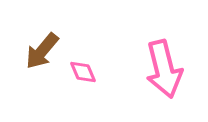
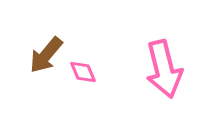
brown arrow: moved 4 px right, 4 px down
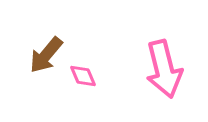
pink diamond: moved 4 px down
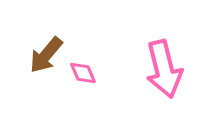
pink diamond: moved 3 px up
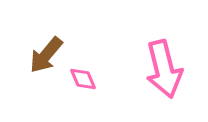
pink diamond: moved 6 px down
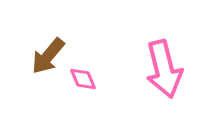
brown arrow: moved 2 px right, 1 px down
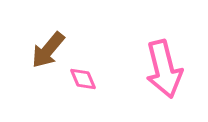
brown arrow: moved 6 px up
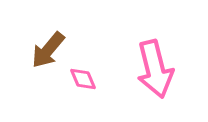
pink arrow: moved 9 px left
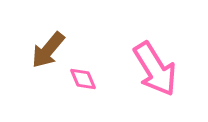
pink arrow: rotated 18 degrees counterclockwise
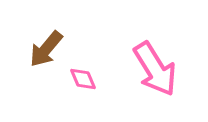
brown arrow: moved 2 px left, 1 px up
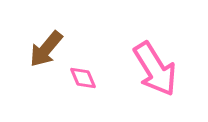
pink diamond: moved 1 px up
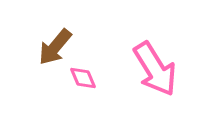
brown arrow: moved 9 px right, 2 px up
